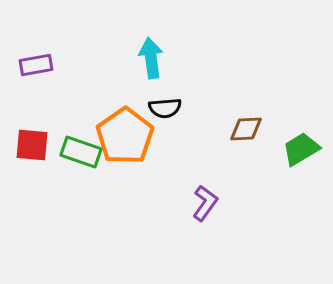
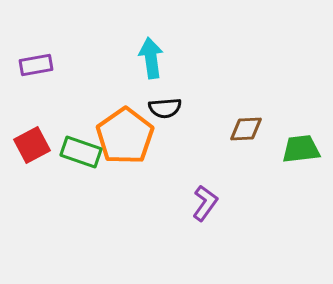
red square: rotated 33 degrees counterclockwise
green trapezoid: rotated 24 degrees clockwise
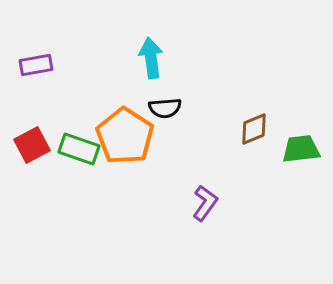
brown diamond: moved 8 px right; rotated 20 degrees counterclockwise
orange pentagon: rotated 4 degrees counterclockwise
green rectangle: moved 2 px left, 3 px up
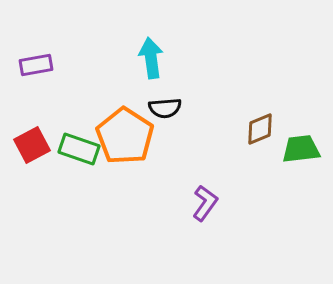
brown diamond: moved 6 px right
